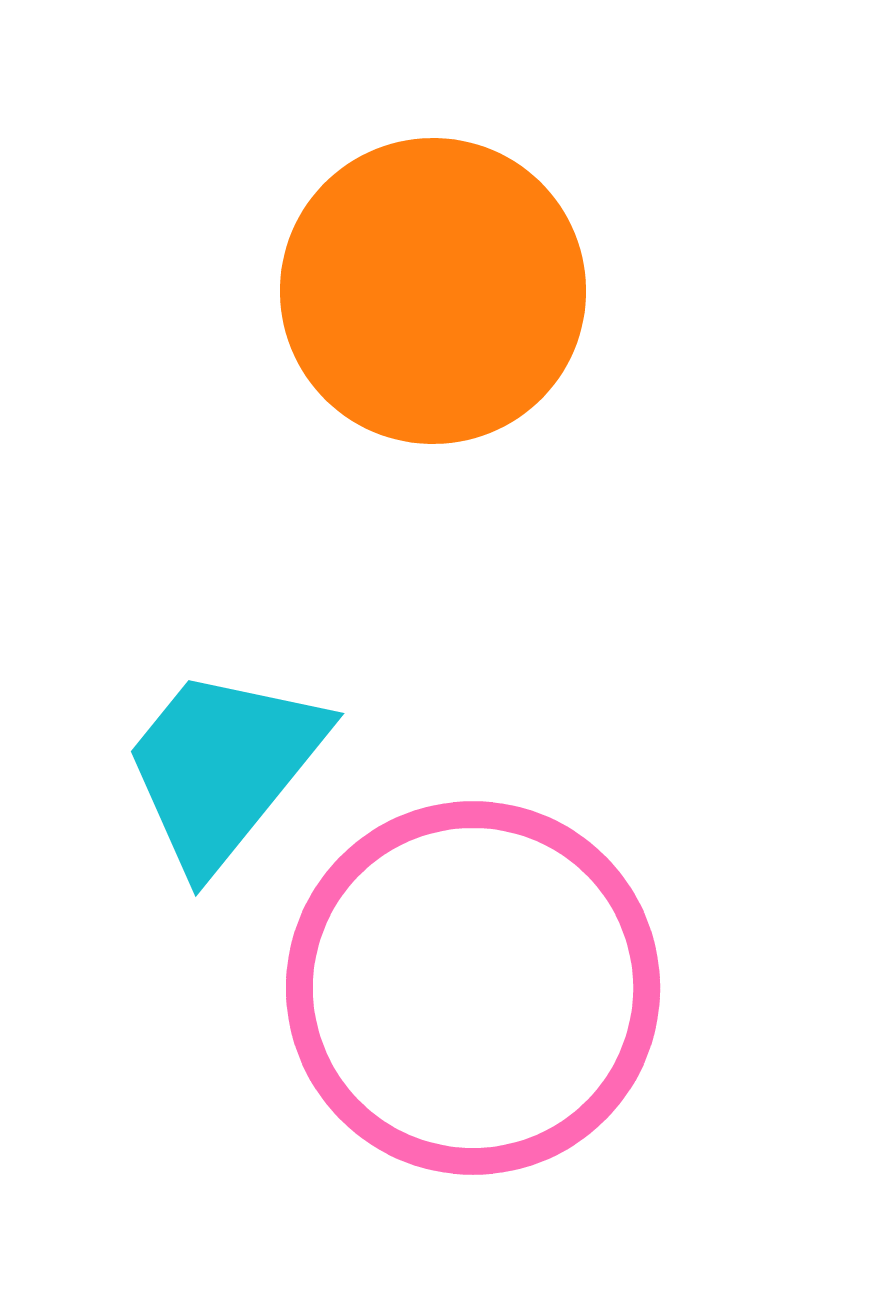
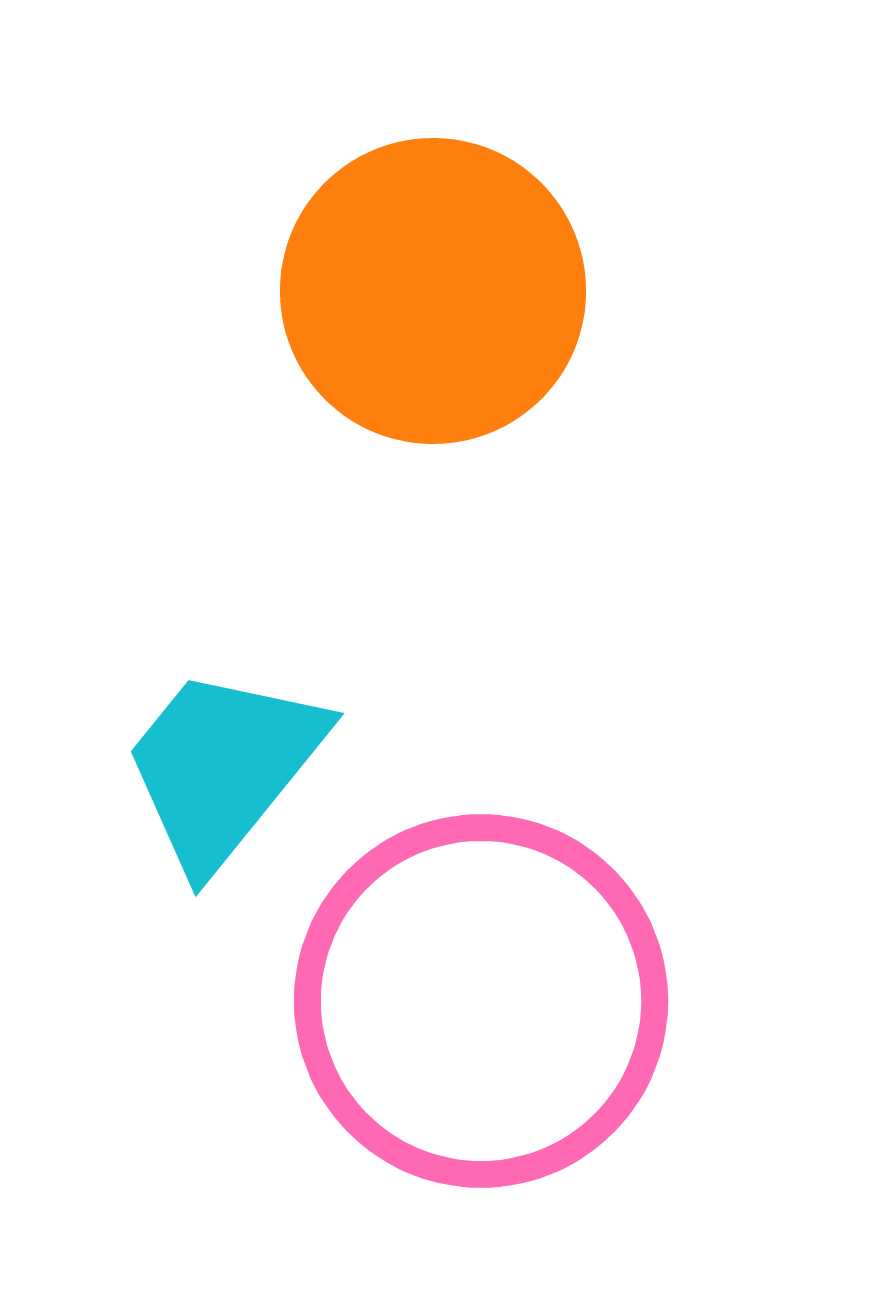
pink circle: moved 8 px right, 13 px down
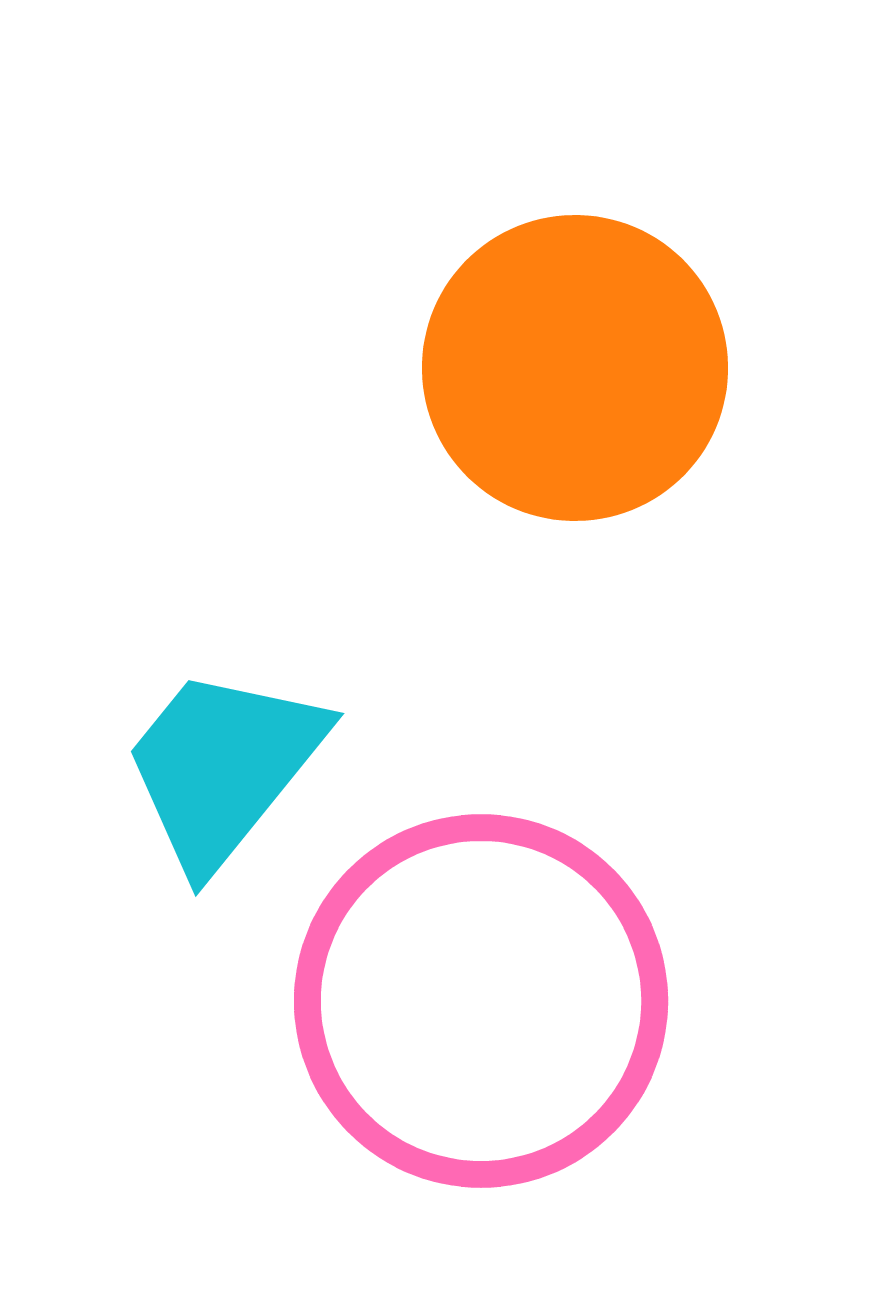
orange circle: moved 142 px right, 77 px down
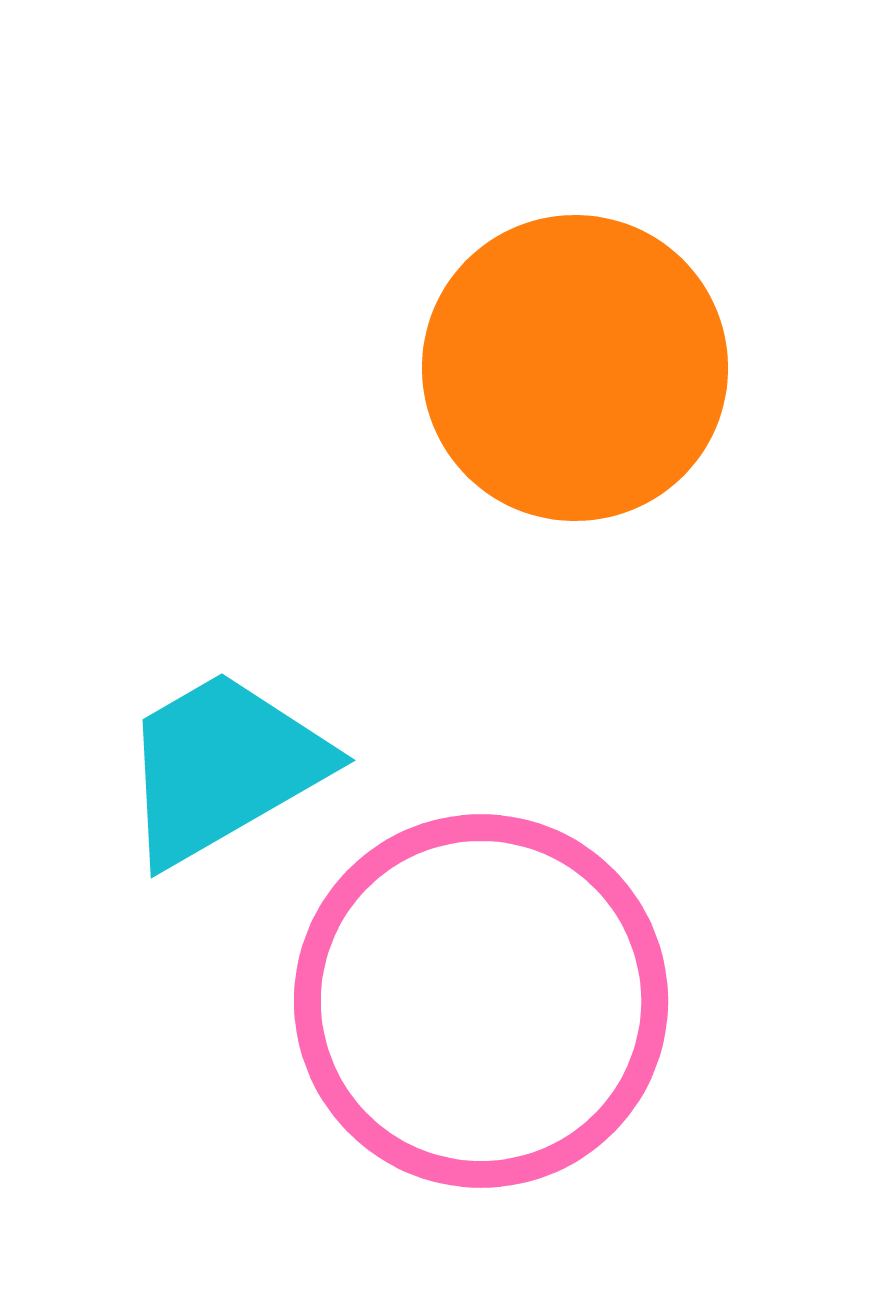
cyan trapezoid: rotated 21 degrees clockwise
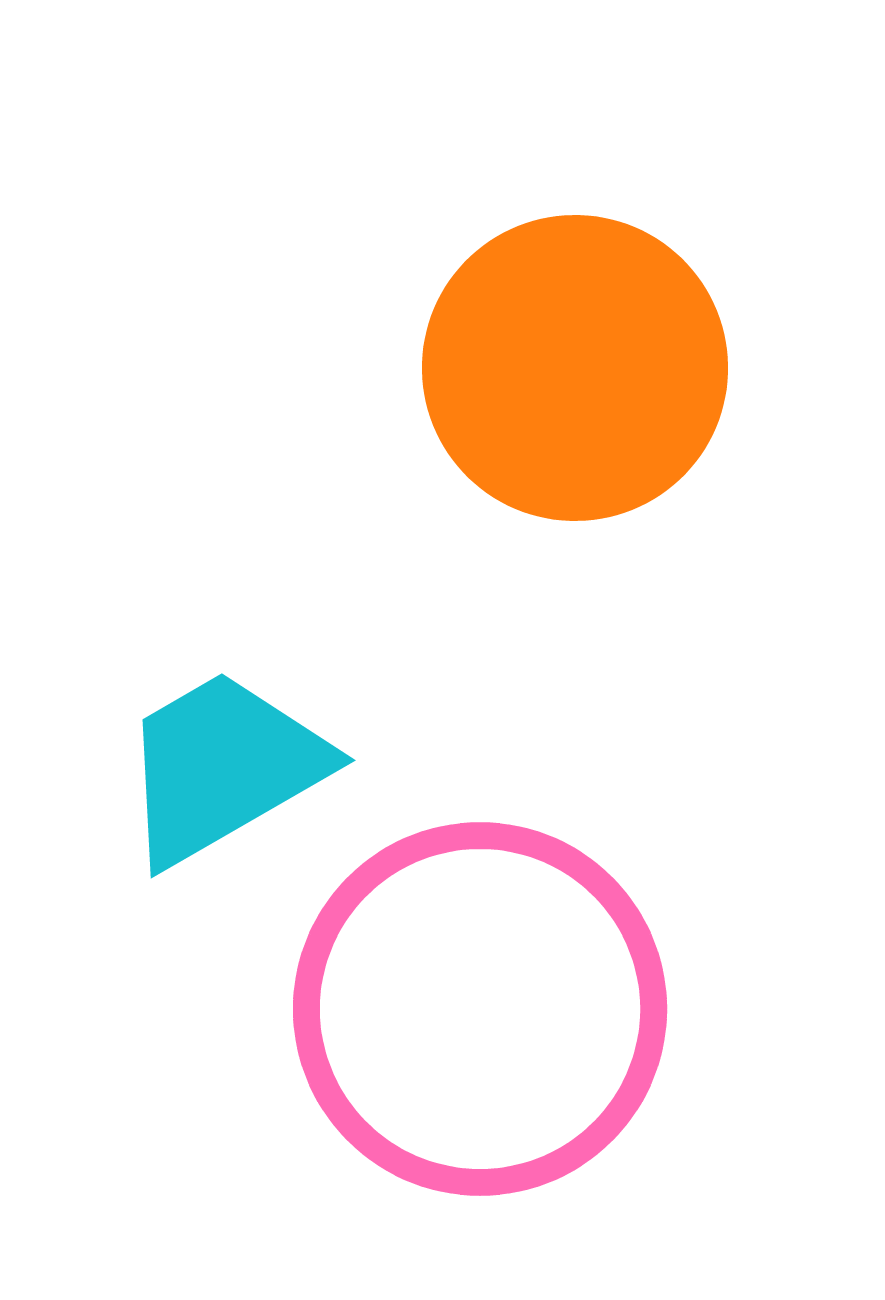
pink circle: moved 1 px left, 8 px down
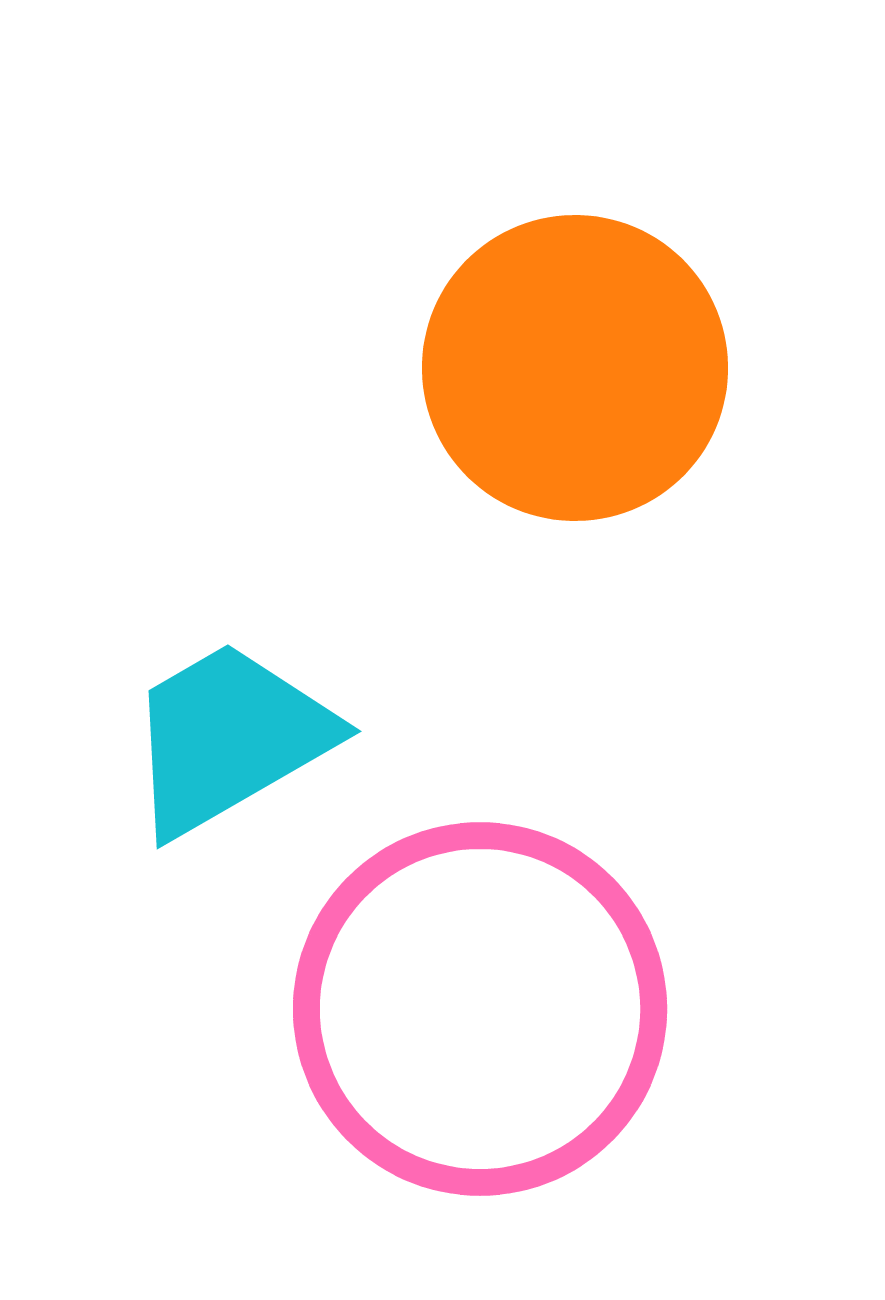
cyan trapezoid: moved 6 px right, 29 px up
